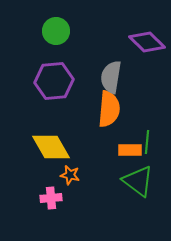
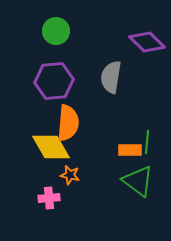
orange semicircle: moved 41 px left, 14 px down
pink cross: moved 2 px left
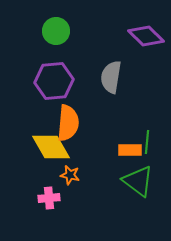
purple diamond: moved 1 px left, 6 px up
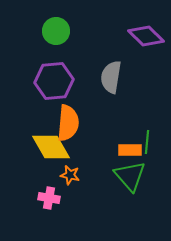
green triangle: moved 8 px left, 5 px up; rotated 12 degrees clockwise
pink cross: rotated 15 degrees clockwise
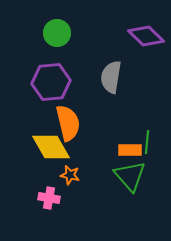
green circle: moved 1 px right, 2 px down
purple hexagon: moved 3 px left, 1 px down
orange semicircle: rotated 18 degrees counterclockwise
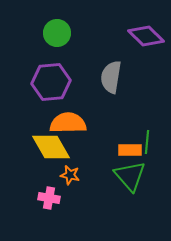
orange semicircle: rotated 78 degrees counterclockwise
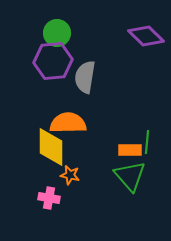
gray semicircle: moved 26 px left
purple hexagon: moved 2 px right, 21 px up
yellow diamond: rotated 30 degrees clockwise
